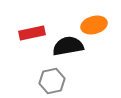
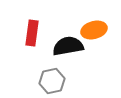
orange ellipse: moved 5 px down
red rectangle: rotated 70 degrees counterclockwise
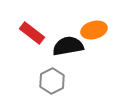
red rectangle: rotated 60 degrees counterclockwise
gray hexagon: rotated 15 degrees counterclockwise
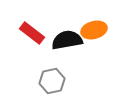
black semicircle: moved 1 px left, 6 px up
gray hexagon: rotated 15 degrees clockwise
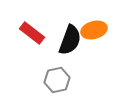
black semicircle: moved 3 px right; rotated 120 degrees clockwise
gray hexagon: moved 5 px right, 1 px up
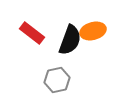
orange ellipse: moved 1 px left, 1 px down
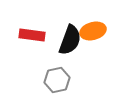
red rectangle: moved 2 px down; rotated 30 degrees counterclockwise
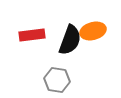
red rectangle: rotated 15 degrees counterclockwise
gray hexagon: rotated 20 degrees clockwise
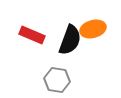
orange ellipse: moved 2 px up
red rectangle: rotated 30 degrees clockwise
